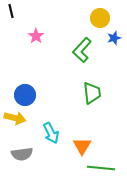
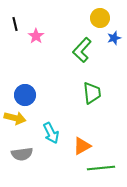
black line: moved 4 px right, 13 px down
orange triangle: rotated 30 degrees clockwise
green line: rotated 12 degrees counterclockwise
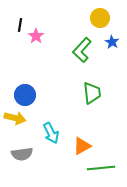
black line: moved 5 px right, 1 px down; rotated 24 degrees clockwise
blue star: moved 2 px left, 4 px down; rotated 24 degrees counterclockwise
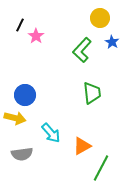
black line: rotated 16 degrees clockwise
cyan arrow: rotated 15 degrees counterclockwise
green line: rotated 56 degrees counterclockwise
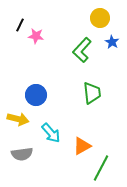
pink star: rotated 28 degrees counterclockwise
blue circle: moved 11 px right
yellow arrow: moved 3 px right, 1 px down
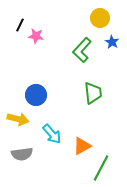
green trapezoid: moved 1 px right
cyan arrow: moved 1 px right, 1 px down
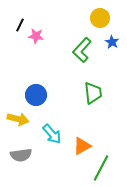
gray semicircle: moved 1 px left, 1 px down
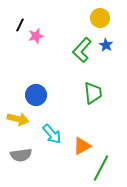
pink star: rotated 21 degrees counterclockwise
blue star: moved 6 px left, 3 px down
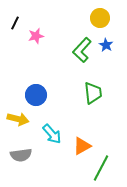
black line: moved 5 px left, 2 px up
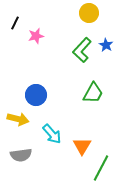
yellow circle: moved 11 px left, 5 px up
green trapezoid: rotated 35 degrees clockwise
orange triangle: rotated 30 degrees counterclockwise
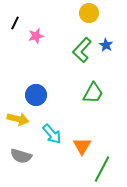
gray semicircle: moved 1 px down; rotated 25 degrees clockwise
green line: moved 1 px right, 1 px down
